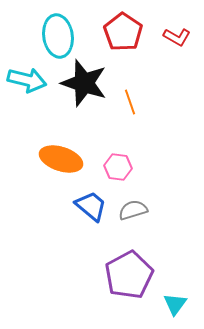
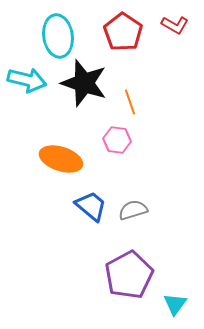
red L-shape: moved 2 px left, 12 px up
pink hexagon: moved 1 px left, 27 px up
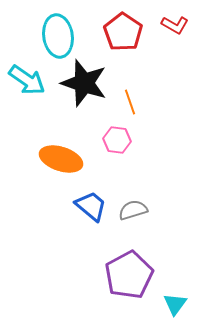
cyan arrow: rotated 21 degrees clockwise
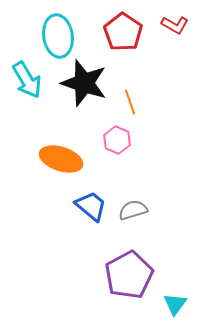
cyan arrow: rotated 24 degrees clockwise
pink hexagon: rotated 16 degrees clockwise
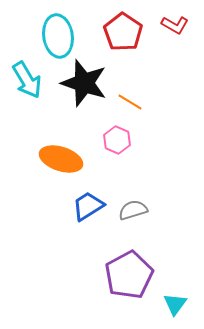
orange line: rotated 40 degrees counterclockwise
blue trapezoid: moved 3 px left; rotated 72 degrees counterclockwise
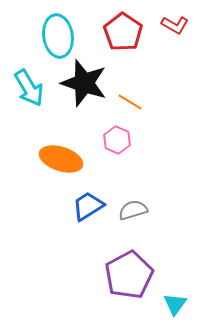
cyan arrow: moved 2 px right, 8 px down
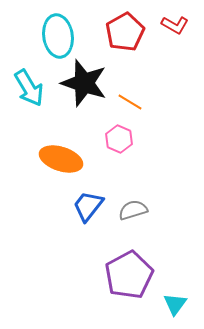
red pentagon: moved 2 px right; rotated 9 degrees clockwise
pink hexagon: moved 2 px right, 1 px up
blue trapezoid: rotated 20 degrees counterclockwise
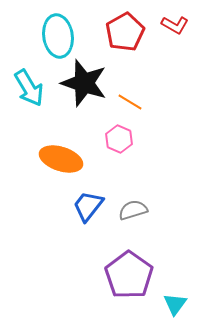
purple pentagon: rotated 9 degrees counterclockwise
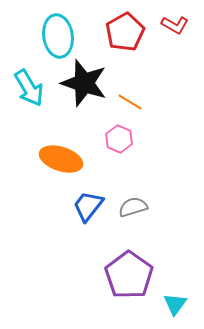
gray semicircle: moved 3 px up
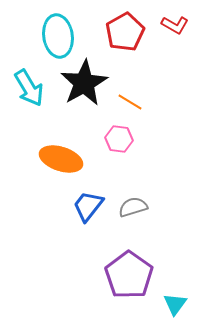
black star: rotated 24 degrees clockwise
pink hexagon: rotated 16 degrees counterclockwise
